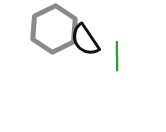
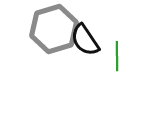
gray hexagon: rotated 9 degrees clockwise
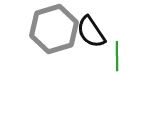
black semicircle: moved 6 px right, 8 px up
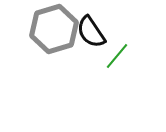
green line: rotated 40 degrees clockwise
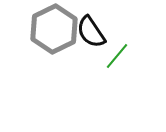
gray hexagon: rotated 9 degrees counterclockwise
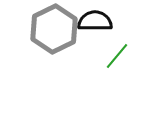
black semicircle: moved 4 px right, 11 px up; rotated 124 degrees clockwise
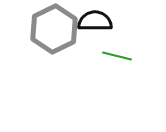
green line: rotated 64 degrees clockwise
